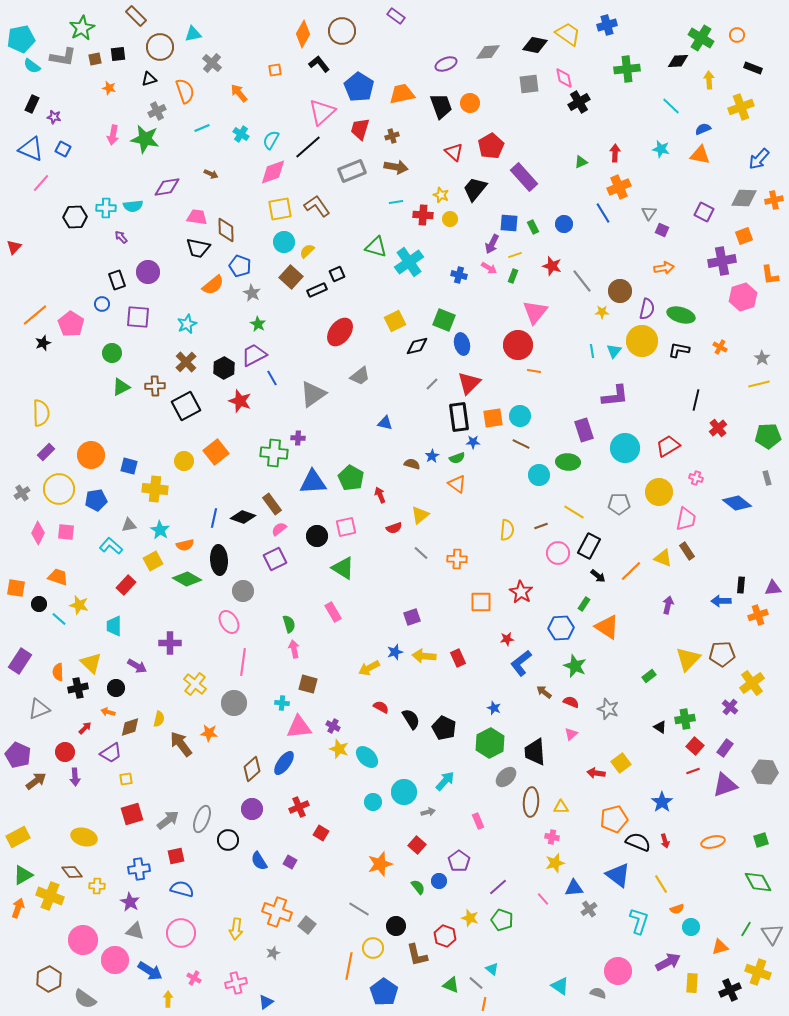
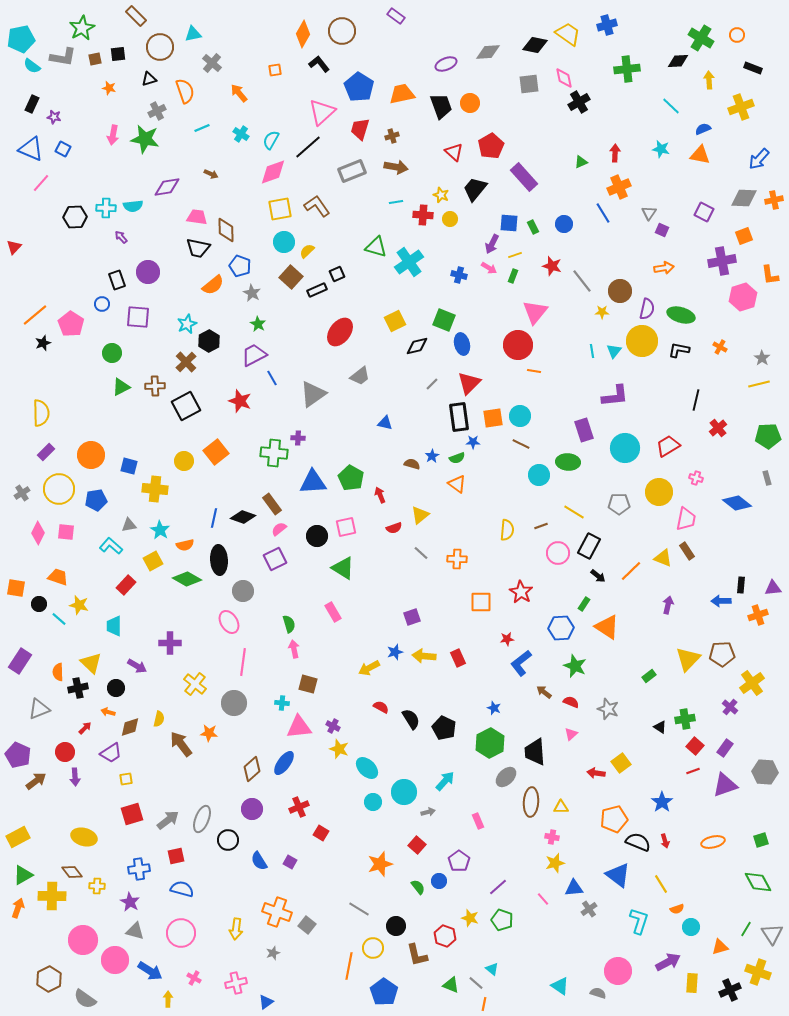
black hexagon at (224, 368): moved 15 px left, 27 px up
cyan ellipse at (367, 757): moved 11 px down
yellow cross at (50, 896): moved 2 px right; rotated 20 degrees counterclockwise
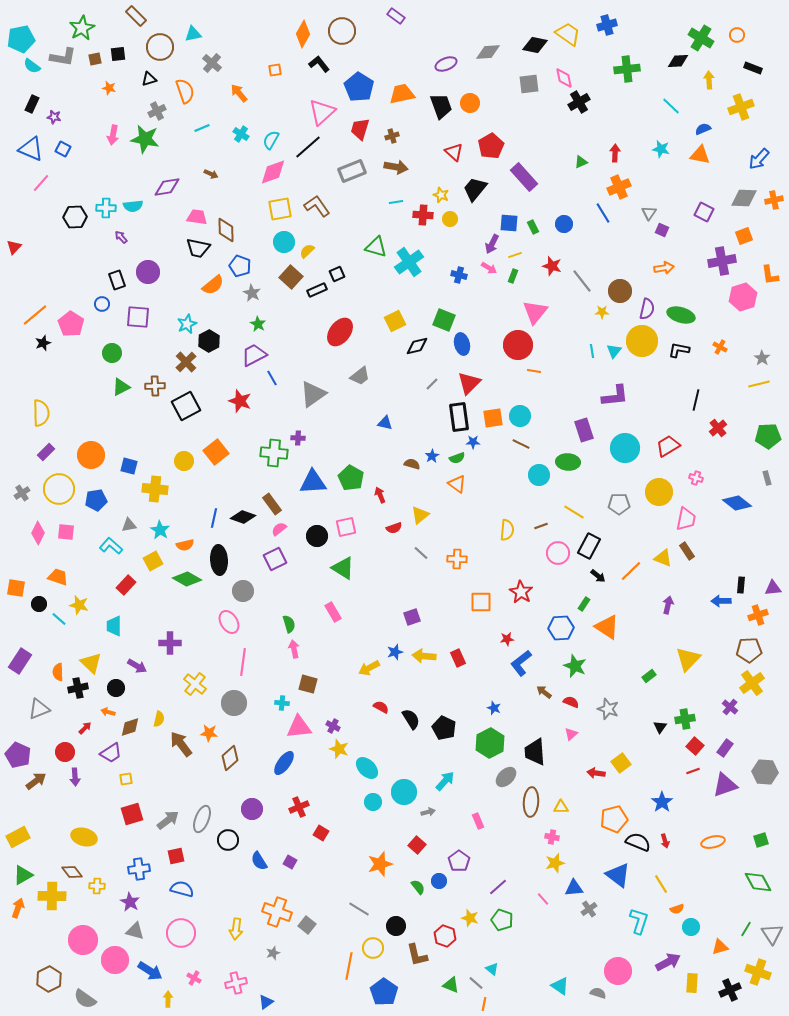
brown pentagon at (722, 654): moved 27 px right, 4 px up
black triangle at (660, 727): rotated 32 degrees clockwise
brown diamond at (252, 769): moved 22 px left, 11 px up
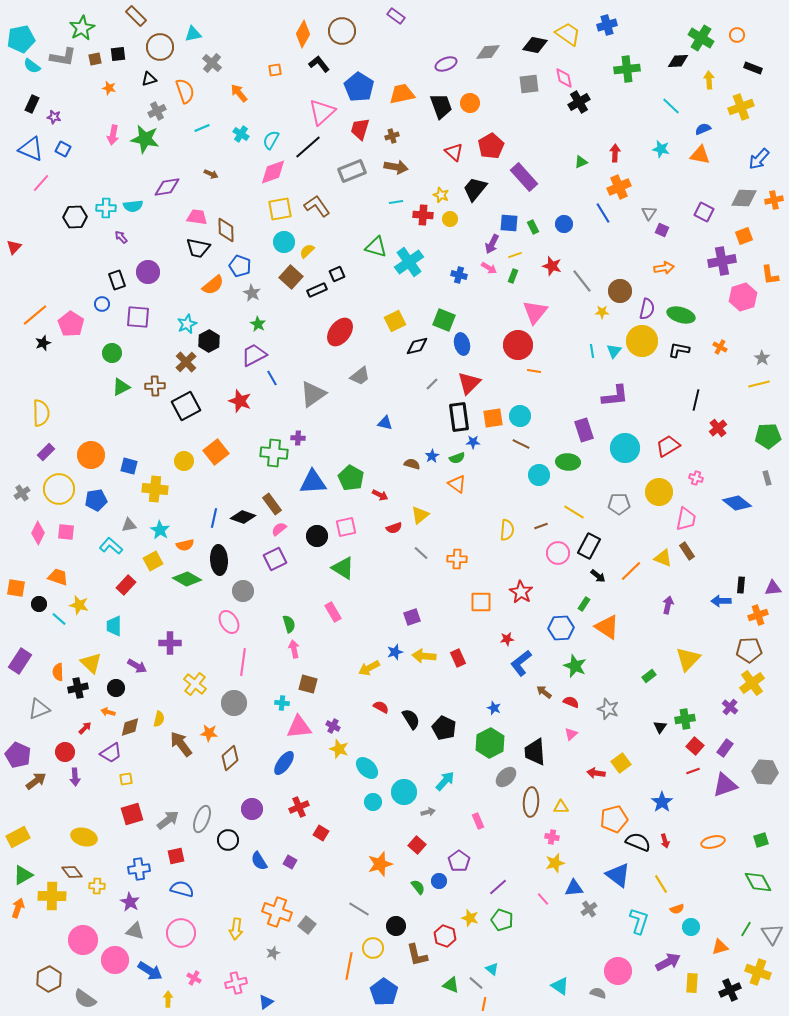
red arrow at (380, 495): rotated 140 degrees clockwise
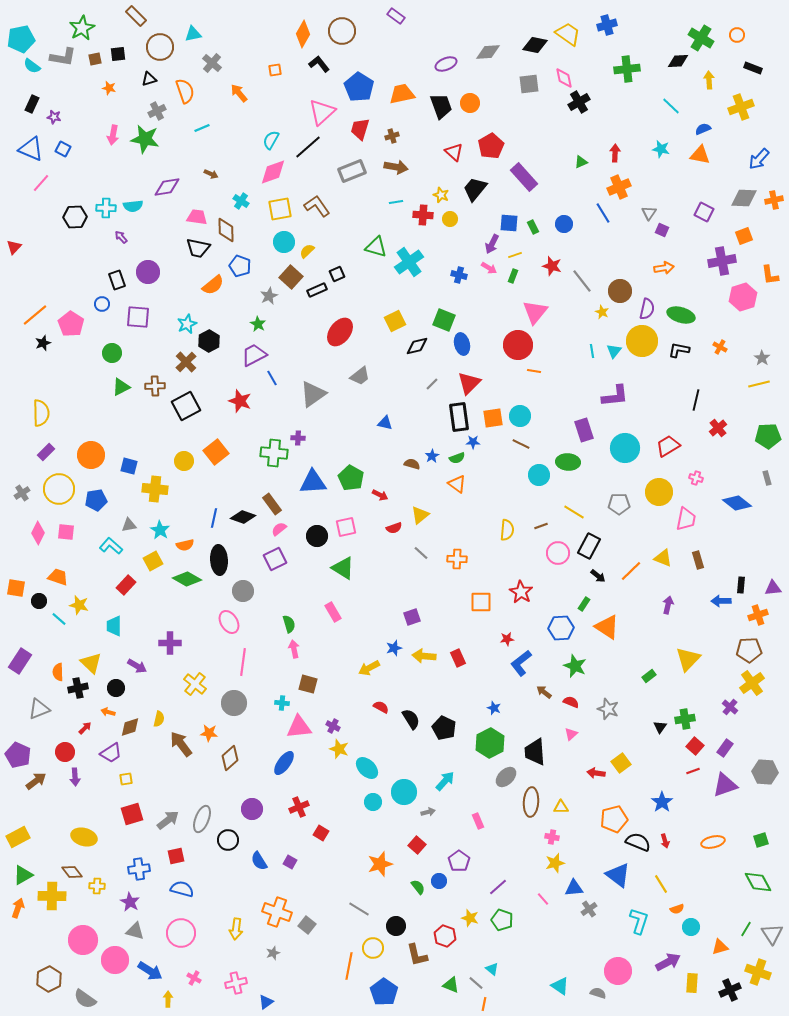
cyan cross at (241, 134): moved 67 px down
gray star at (252, 293): moved 17 px right, 3 px down; rotated 18 degrees clockwise
yellow star at (602, 312): rotated 24 degrees clockwise
brown rectangle at (687, 551): moved 11 px right, 9 px down; rotated 18 degrees clockwise
black circle at (39, 604): moved 3 px up
blue star at (395, 652): moved 1 px left, 4 px up
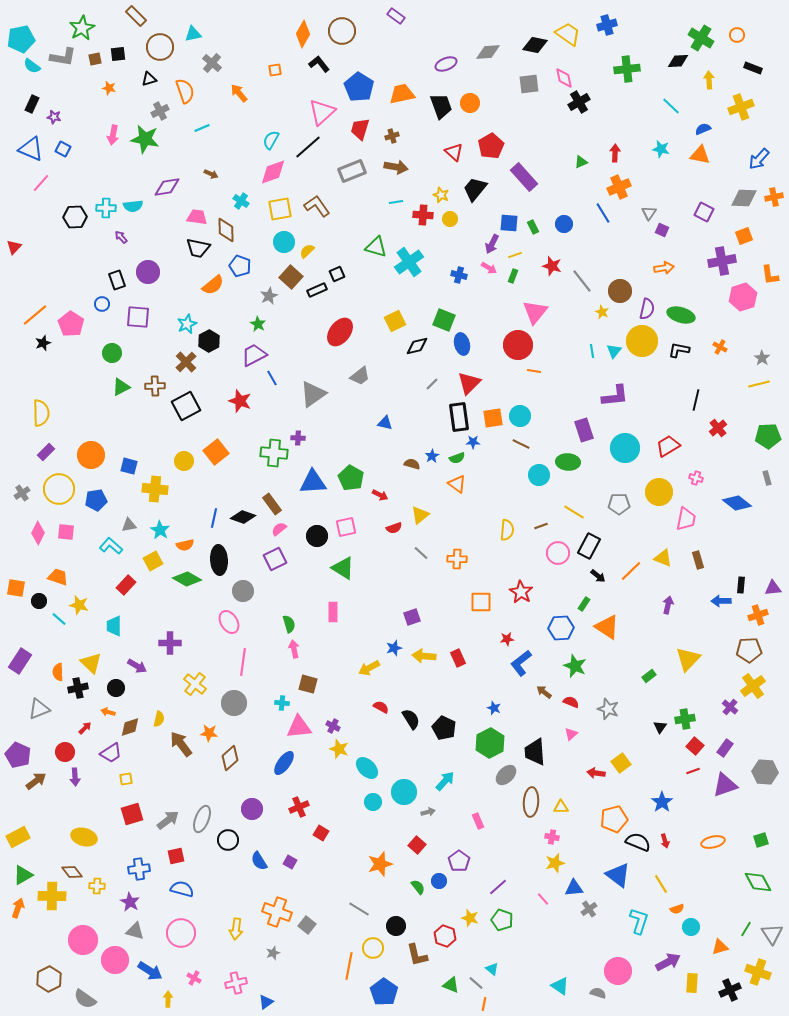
gray cross at (157, 111): moved 3 px right
orange cross at (774, 200): moved 3 px up
pink rectangle at (333, 612): rotated 30 degrees clockwise
yellow cross at (752, 683): moved 1 px right, 3 px down
gray ellipse at (506, 777): moved 2 px up
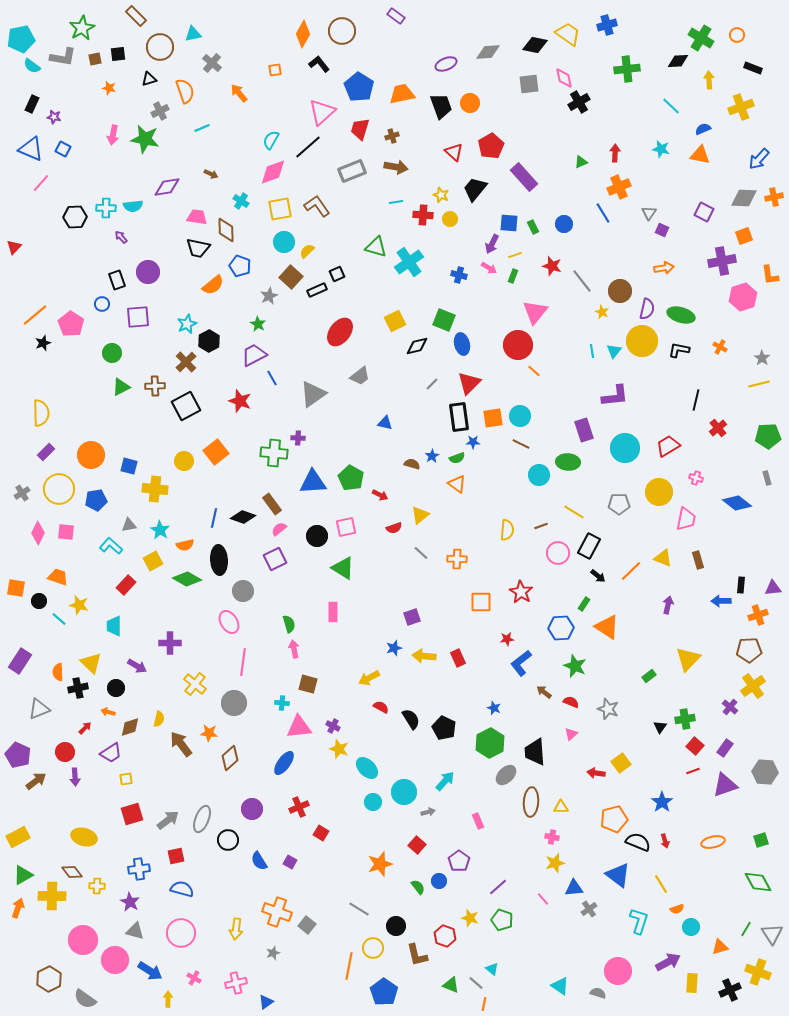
purple square at (138, 317): rotated 10 degrees counterclockwise
orange line at (534, 371): rotated 32 degrees clockwise
yellow arrow at (369, 668): moved 10 px down
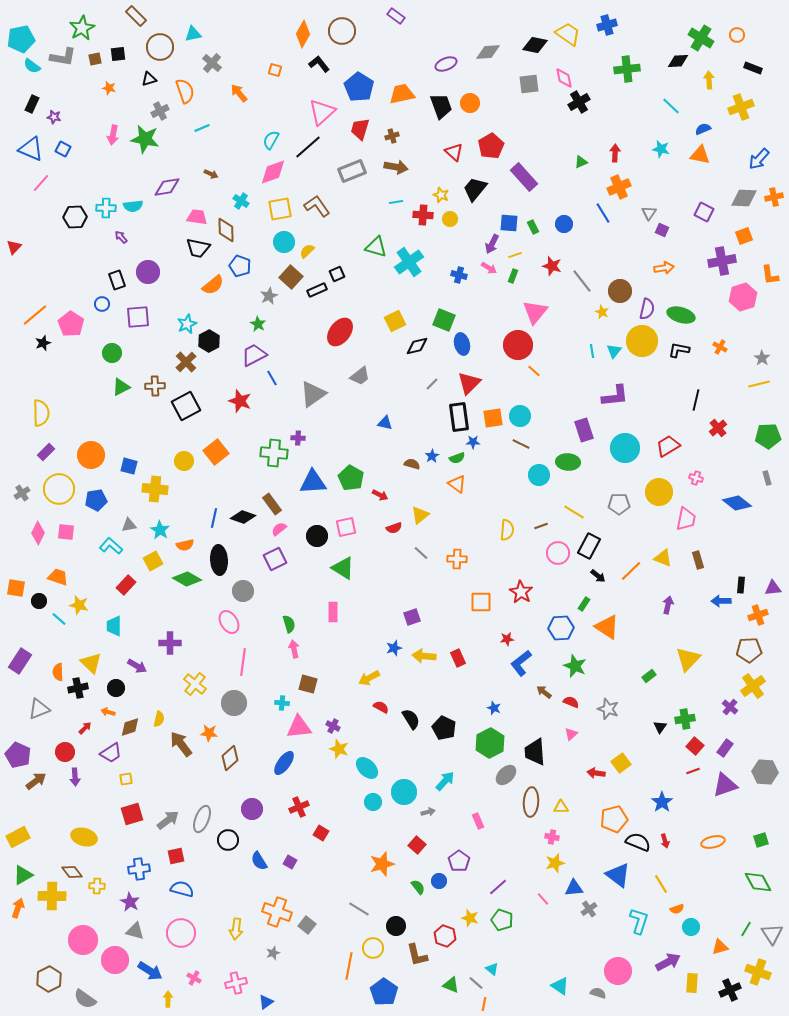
orange square at (275, 70): rotated 24 degrees clockwise
orange star at (380, 864): moved 2 px right
